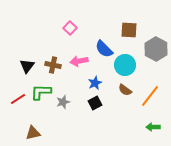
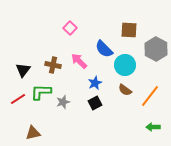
pink arrow: rotated 54 degrees clockwise
black triangle: moved 4 px left, 4 px down
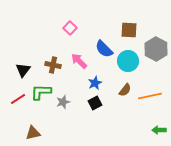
cyan circle: moved 3 px right, 4 px up
brown semicircle: rotated 88 degrees counterclockwise
orange line: rotated 40 degrees clockwise
green arrow: moved 6 px right, 3 px down
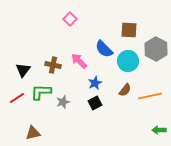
pink square: moved 9 px up
red line: moved 1 px left, 1 px up
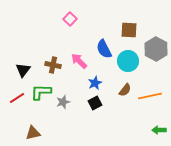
blue semicircle: rotated 18 degrees clockwise
